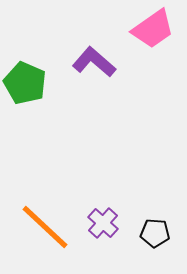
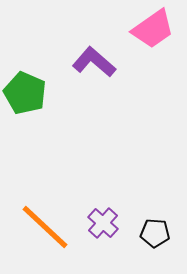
green pentagon: moved 10 px down
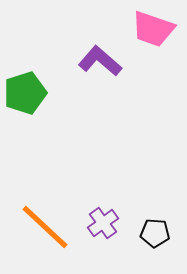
pink trapezoid: rotated 54 degrees clockwise
purple L-shape: moved 6 px right, 1 px up
green pentagon: rotated 30 degrees clockwise
purple cross: rotated 12 degrees clockwise
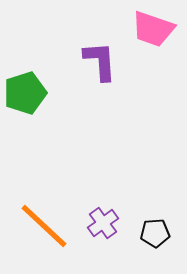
purple L-shape: rotated 45 degrees clockwise
orange line: moved 1 px left, 1 px up
black pentagon: rotated 8 degrees counterclockwise
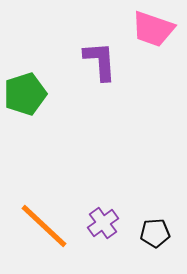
green pentagon: moved 1 px down
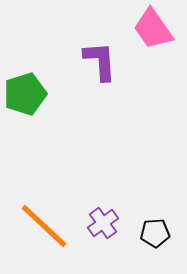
pink trapezoid: rotated 36 degrees clockwise
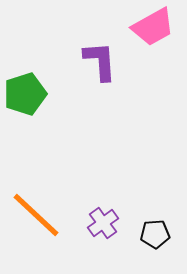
pink trapezoid: moved 2 px up; rotated 84 degrees counterclockwise
orange line: moved 8 px left, 11 px up
black pentagon: moved 1 px down
